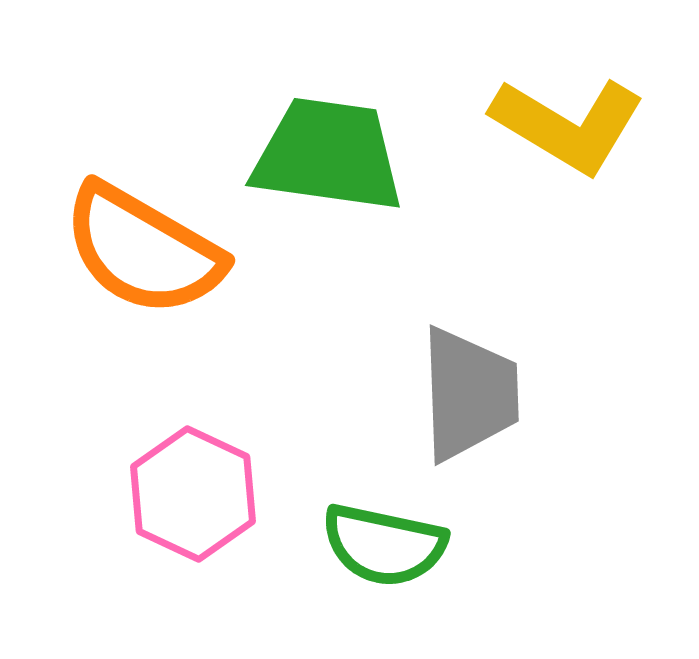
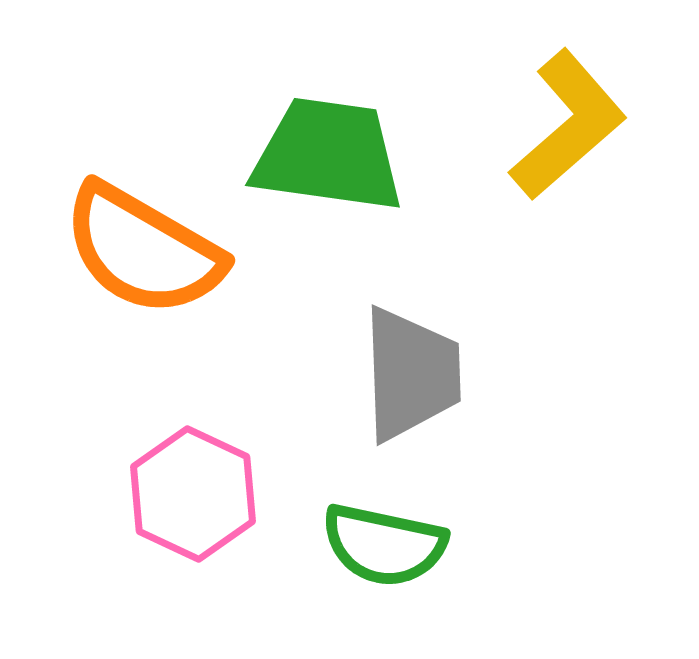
yellow L-shape: rotated 72 degrees counterclockwise
gray trapezoid: moved 58 px left, 20 px up
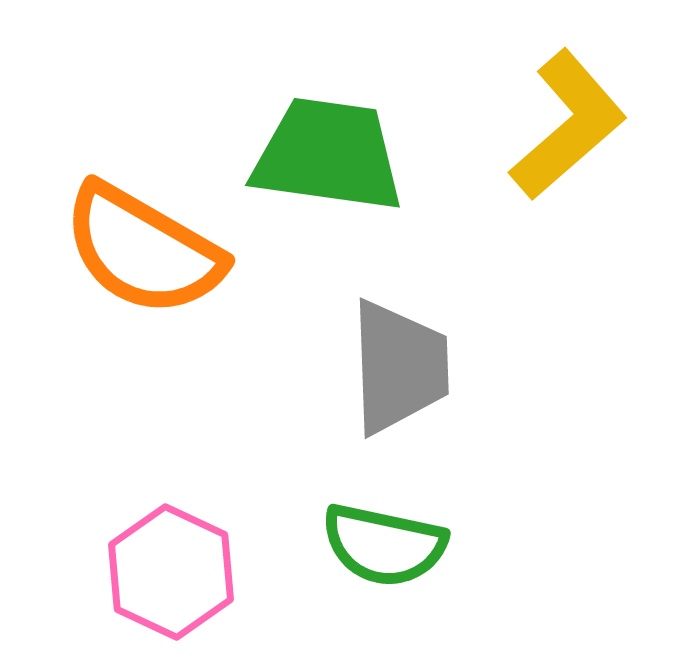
gray trapezoid: moved 12 px left, 7 px up
pink hexagon: moved 22 px left, 78 px down
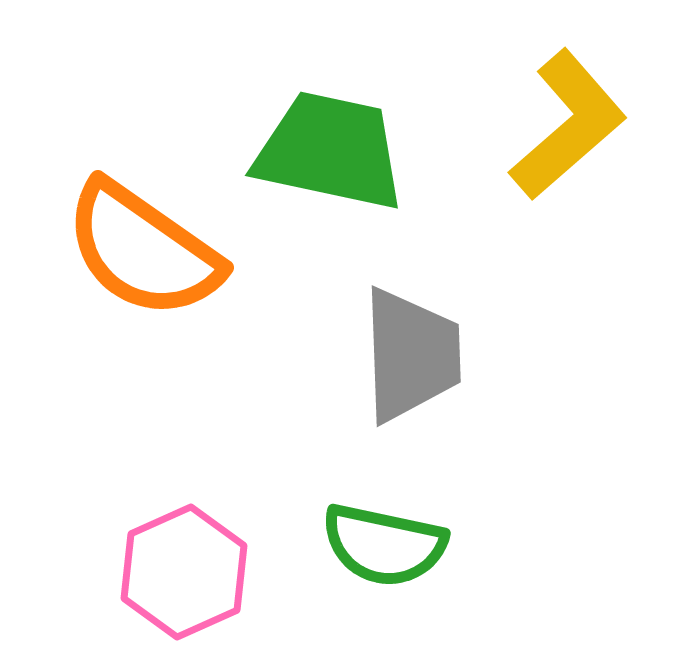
green trapezoid: moved 2 px right, 4 px up; rotated 4 degrees clockwise
orange semicircle: rotated 5 degrees clockwise
gray trapezoid: moved 12 px right, 12 px up
pink hexagon: moved 13 px right; rotated 11 degrees clockwise
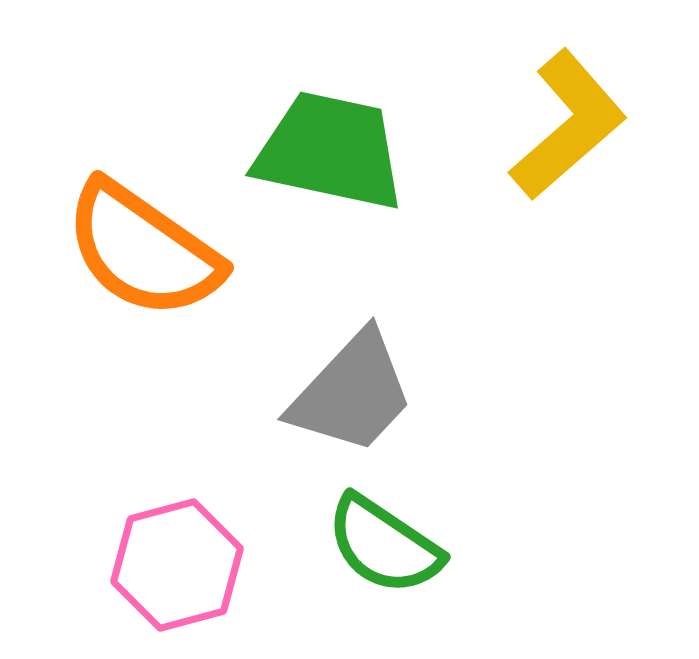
gray trapezoid: moved 59 px left, 38 px down; rotated 45 degrees clockwise
green semicircle: rotated 22 degrees clockwise
pink hexagon: moved 7 px left, 7 px up; rotated 9 degrees clockwise
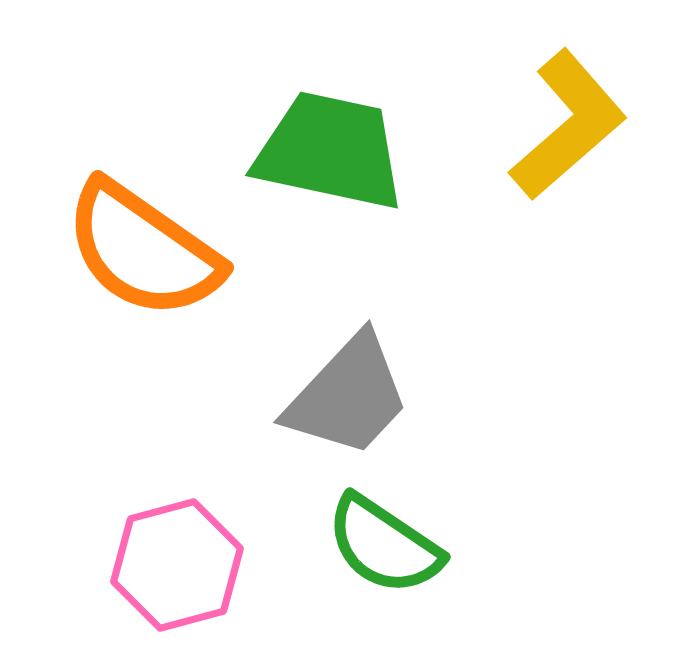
gray trapezoid: moved 4 px left, 3 px down
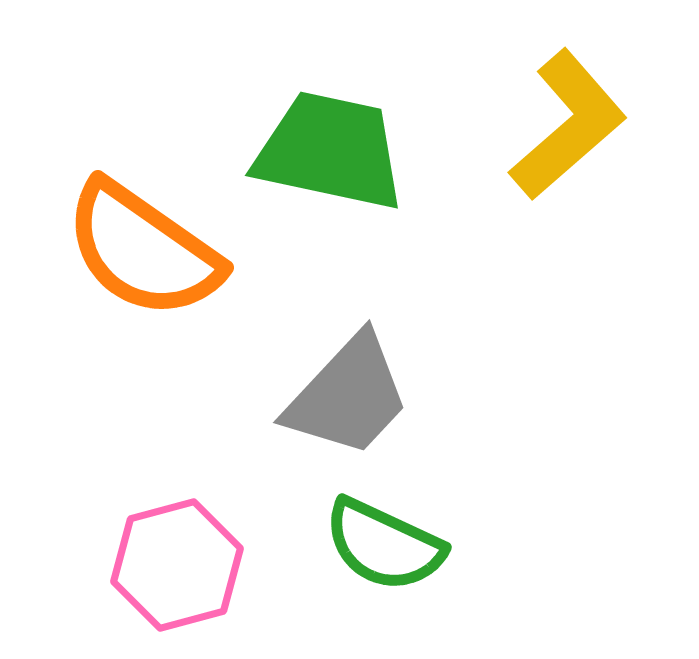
green semicircle: rotated 9 degrees counterclockwise
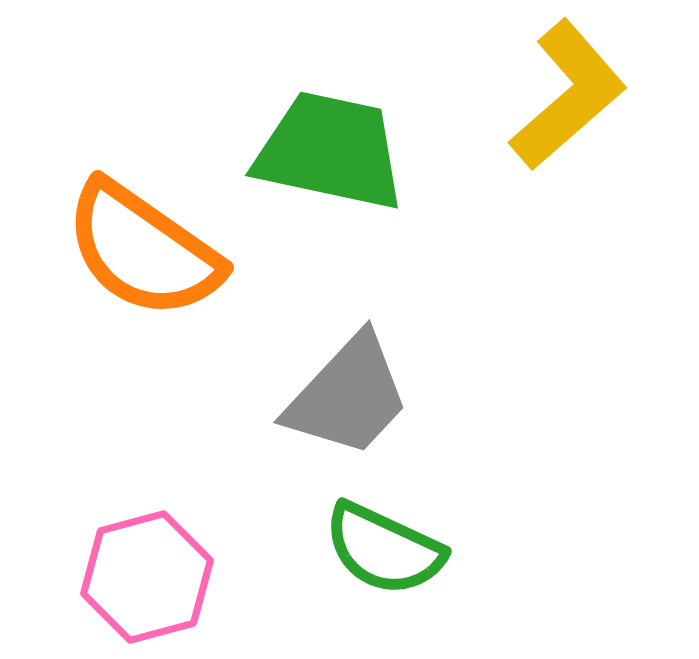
yellow L-shape: moved 30 px up
green semicircle: moved 4 px down
pink hexagon: moved 30 px left, 12 px down
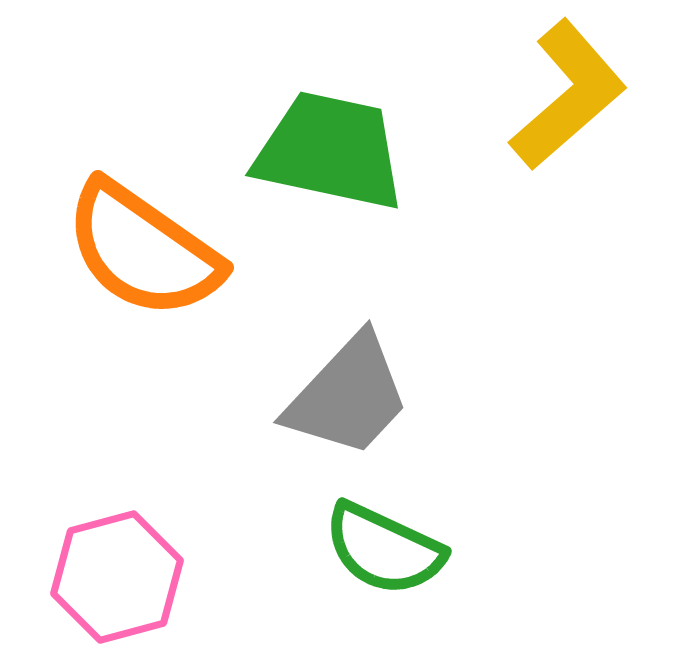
pink hexagon: moved 30 px left
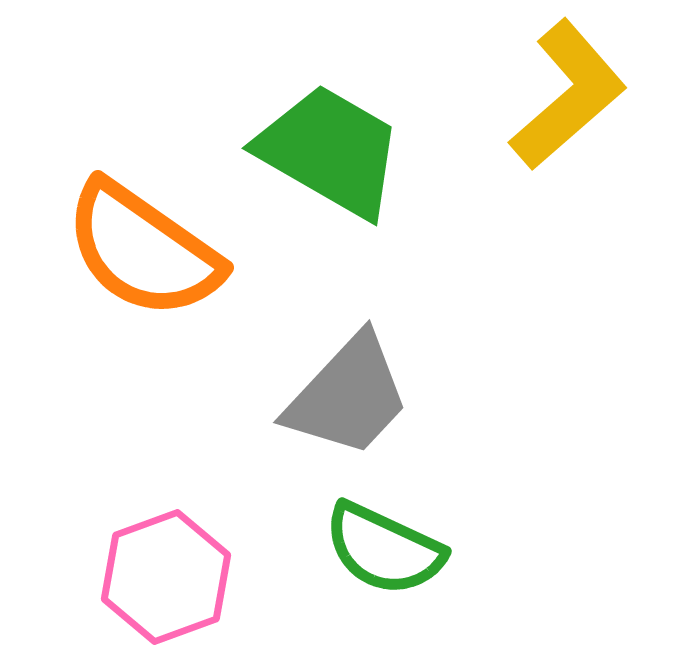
green trapezoid: rotated 18 degrees clockwise
pink hexagon: moved 49 px right; rotated 5 degrees counterclockwise
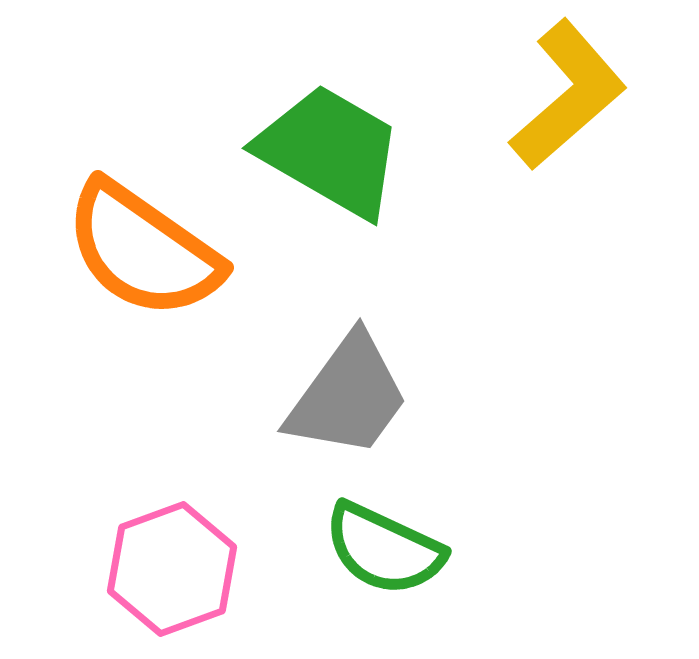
gray trapezoid: rotated 7 degrees counterclockwise
pink hexagon: moved 6 px right, 8 px up
